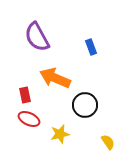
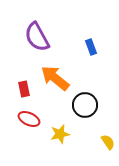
orange arrow: rotated 16 degrees clockwise
red rectangle: moved 1 px left, 6 px up
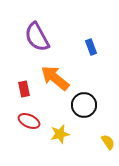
black circle: moved 1 px left
red ellipse: moved 2 px down
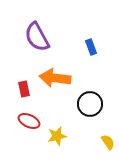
orange arrow: rotated 32 degrees counterclockwise
black circle: moved 6 px right, 1 px up
yellow star: moved 3 px left, 2 px down
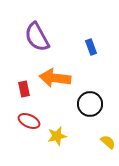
yellow semicircle: rotated 14 degrees counterclockwise
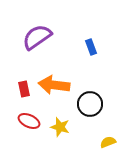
purple semicircle: rotated 84 degrees clockwise
orange arrow: moved 1 px left, 7 px down
yellow star: moved 3 px right, 9 px up; rotated 30 degrees clockwise
yellow semicircle: rotated 63 degrees counterclockwise
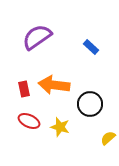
blue rectangle: rotated 28 degrees counterclockwise
yellow semicircle: moved 4 px up; rotated 21 degrees counterclockwise
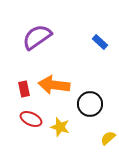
blue rectangle: moved 9 px right, 5 px up
red ellipse: moved 2 px right, 2 px up
